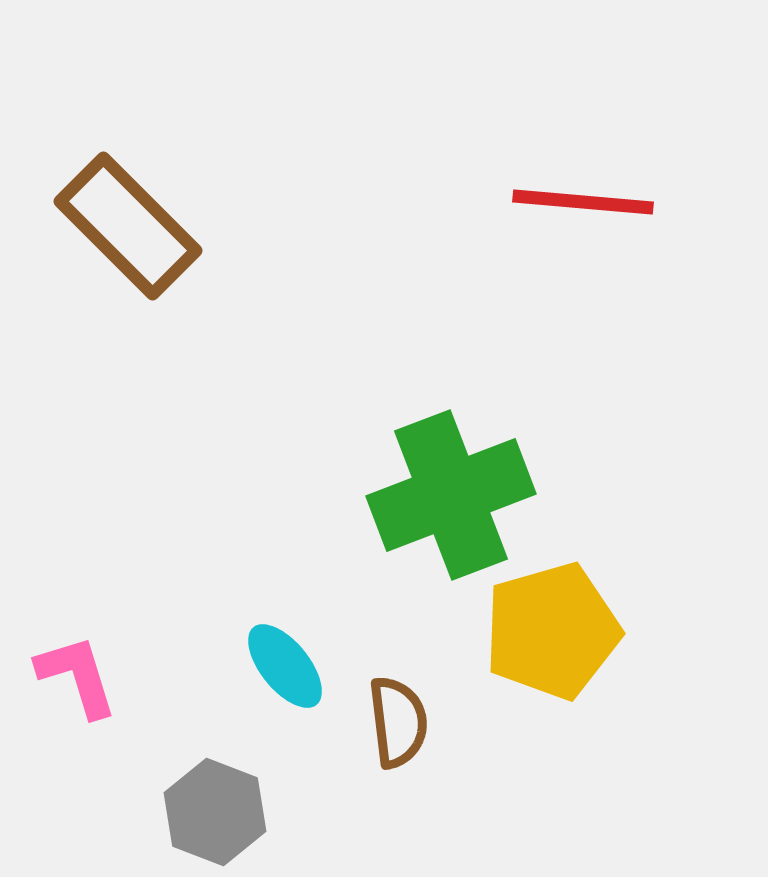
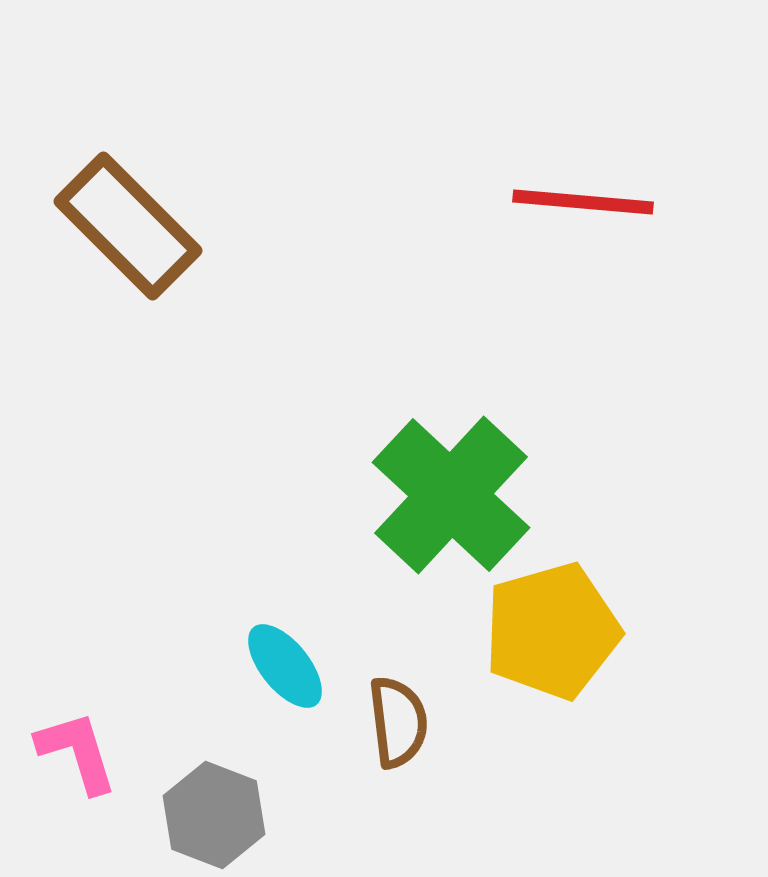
green cross: rotated 26 degrees counterclockwise
pink L-shape: moved 76 px down
gray hexagon: moved 1 px left, 3 px down
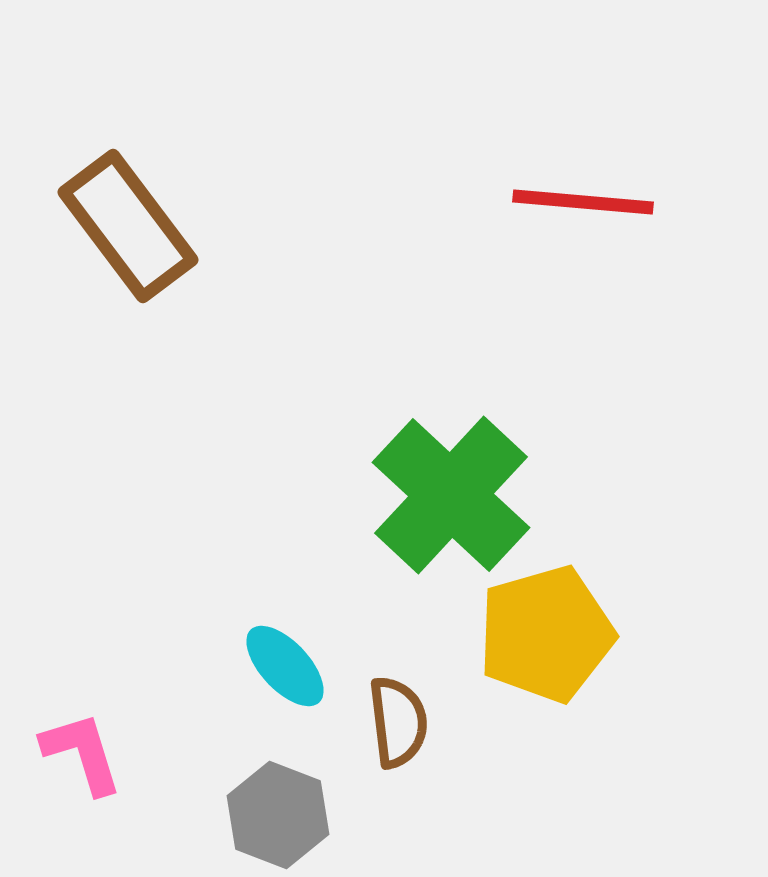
brown rectangle: rotated 8 degrees clockwise
yellow pentagon: moved 6 px left, 3 px down
cyan ellipse: rotated 4 degrees counterclockwise
pink L-shape: moved 5 px right, 1 px down
gray hexagon: moved 64 px right
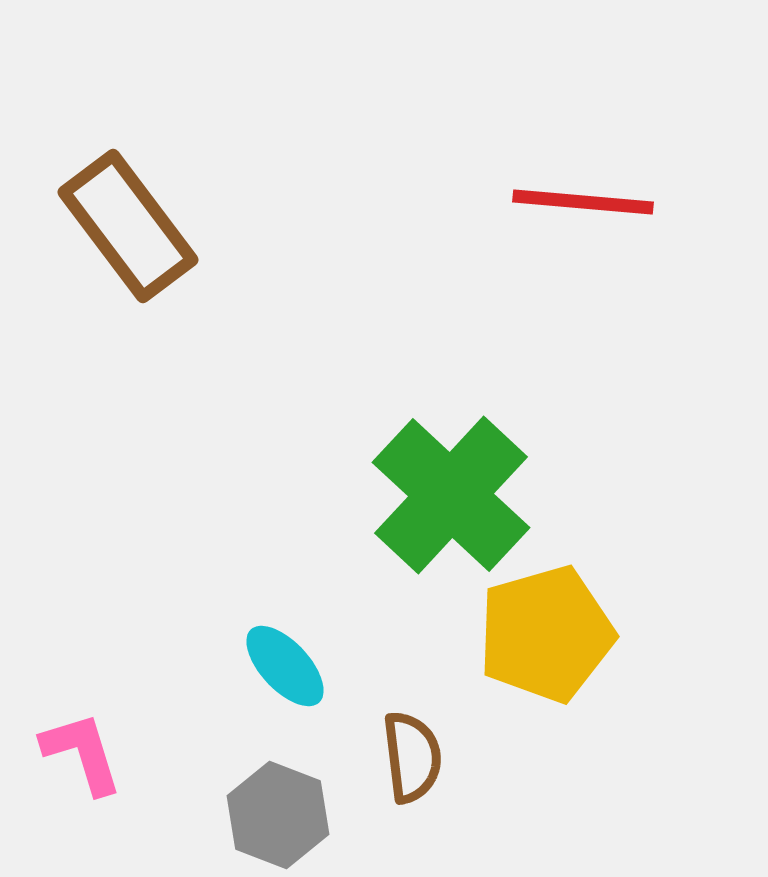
brown semicircle: moved 14 px right, 35 px down
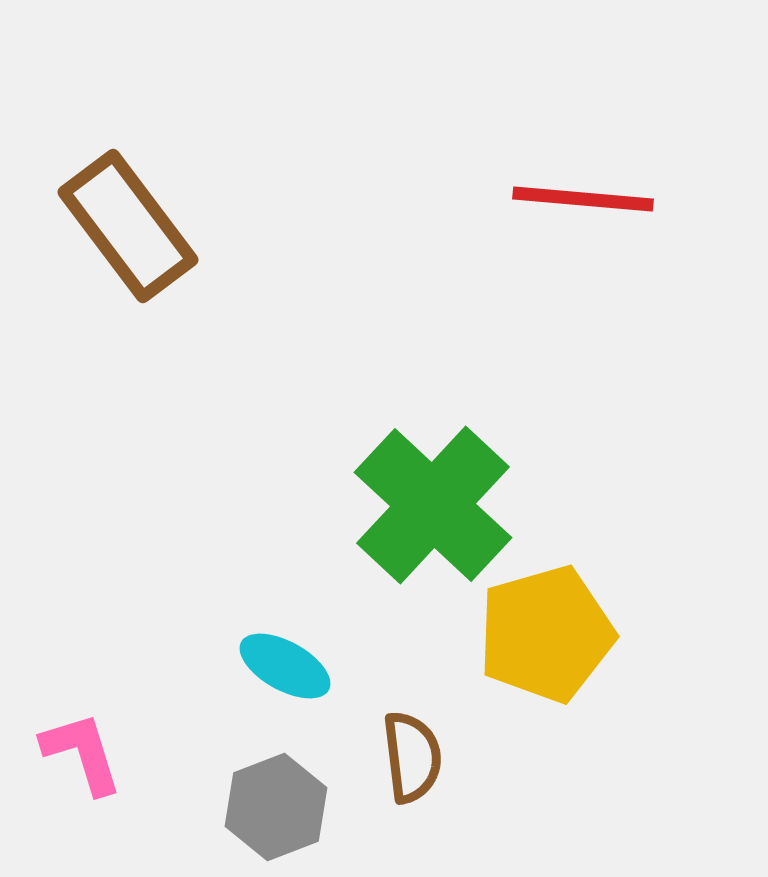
red line: moved 3 px up
green cross: moved 18 px left, 10 px down
cyan ellipse: rotated 18 degrees counterclockwise
gray hexagon: moved 2 px left, 8 px up; rotated 18 degrees clockwise
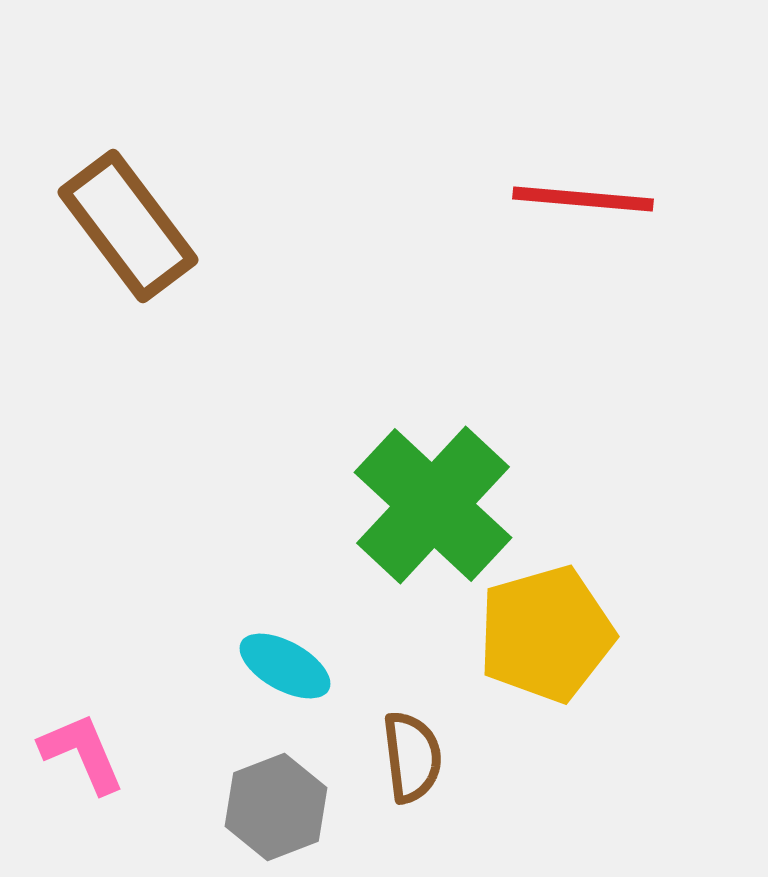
pink L-shape: rotated 6 degrees counterclockwise
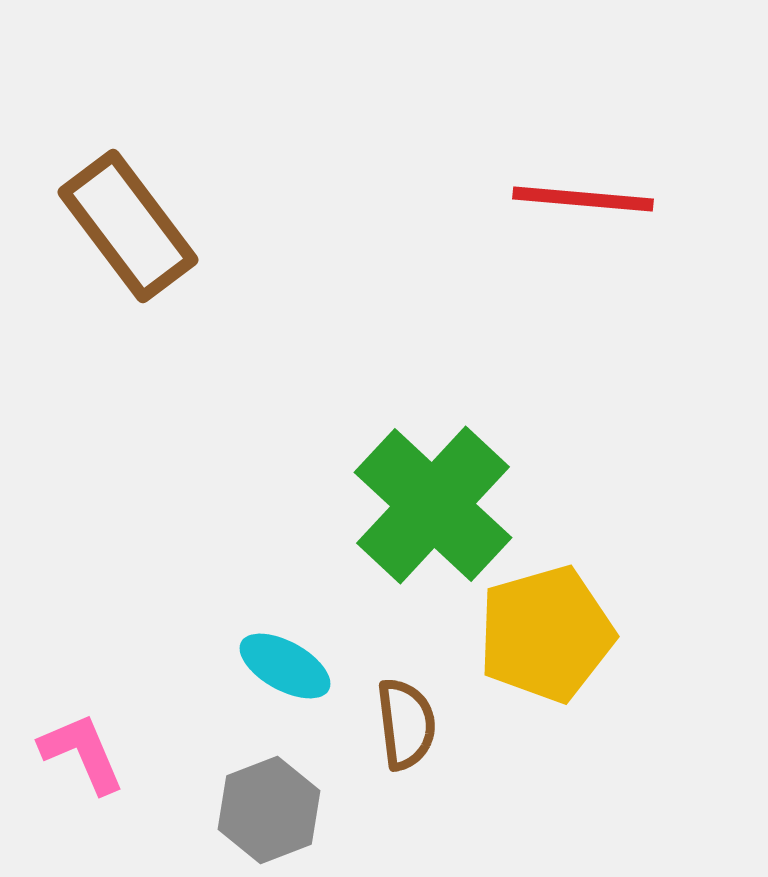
brown semicircle: moved 6 px left, 33 px up
gray hexagon: moved 7 px left, 3 px down
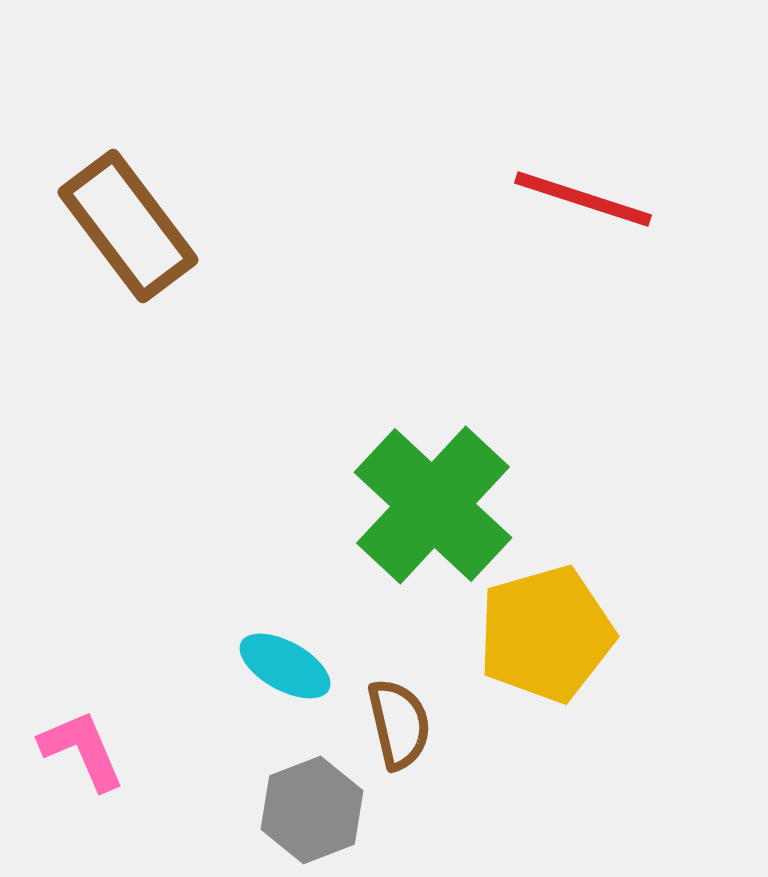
red line: rotated 13 degrees clockwise
brown semicircle: moved 7 px left; rotated 6 degrees counterclockwise
pink L-shape: moved 3 px up
gray hexagon: moved 43 px right
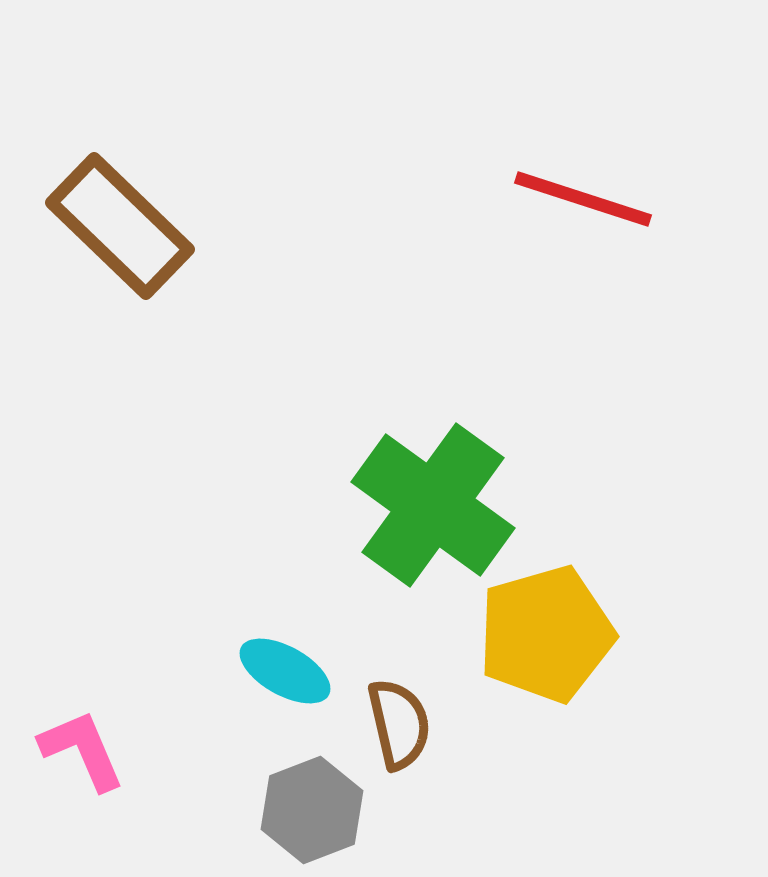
brown rectangle: moved 8 px left; rotated 9 degrees counterclockwise
green cross: rotated 7 degrees counterclockwise
cyan ellipse: moved 5 px down
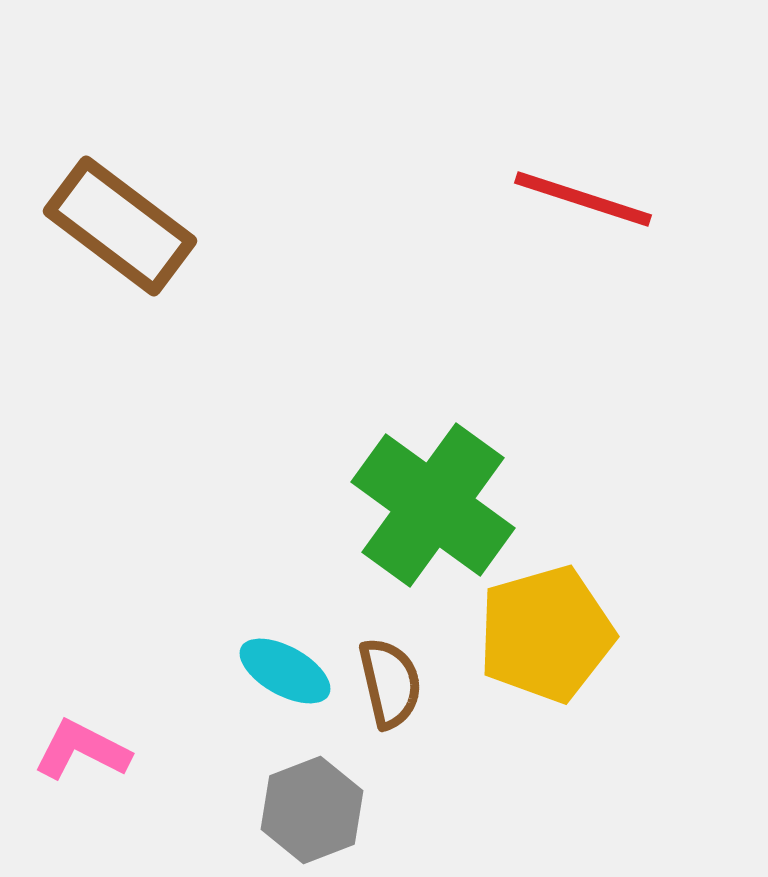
brown rectangle: rotated 7 degrees counterclockwise
brown semicircle: moved 9 px left, 41 px up
pink L-shape: rotated 40 degrees counterclockwise
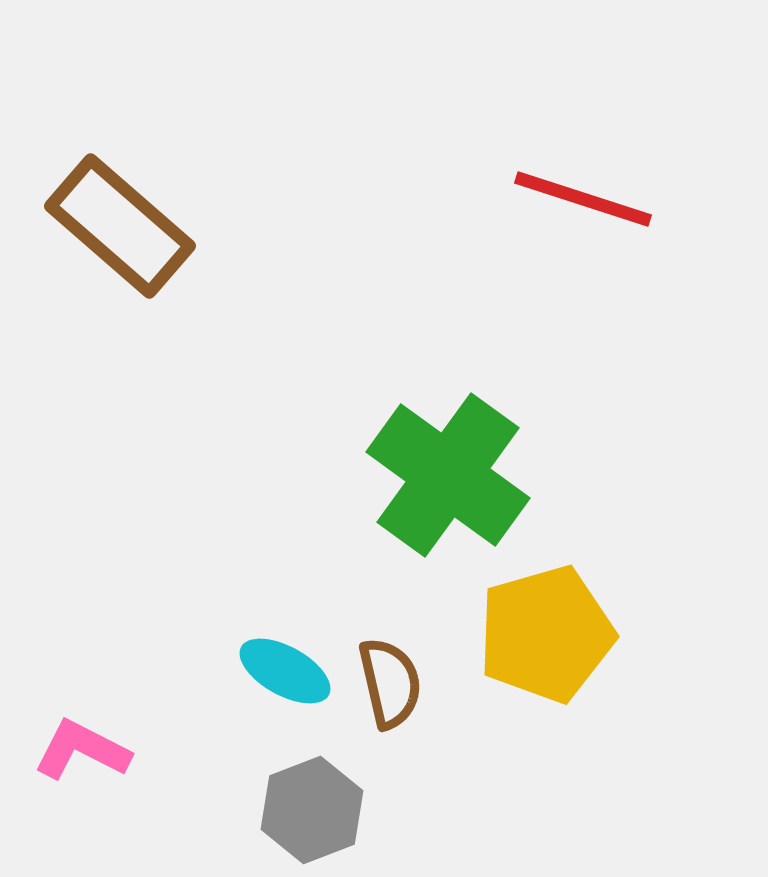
brown rectangle: rotated 4 degrees clockwise
green cross: moved 15 px right, 30 px up
